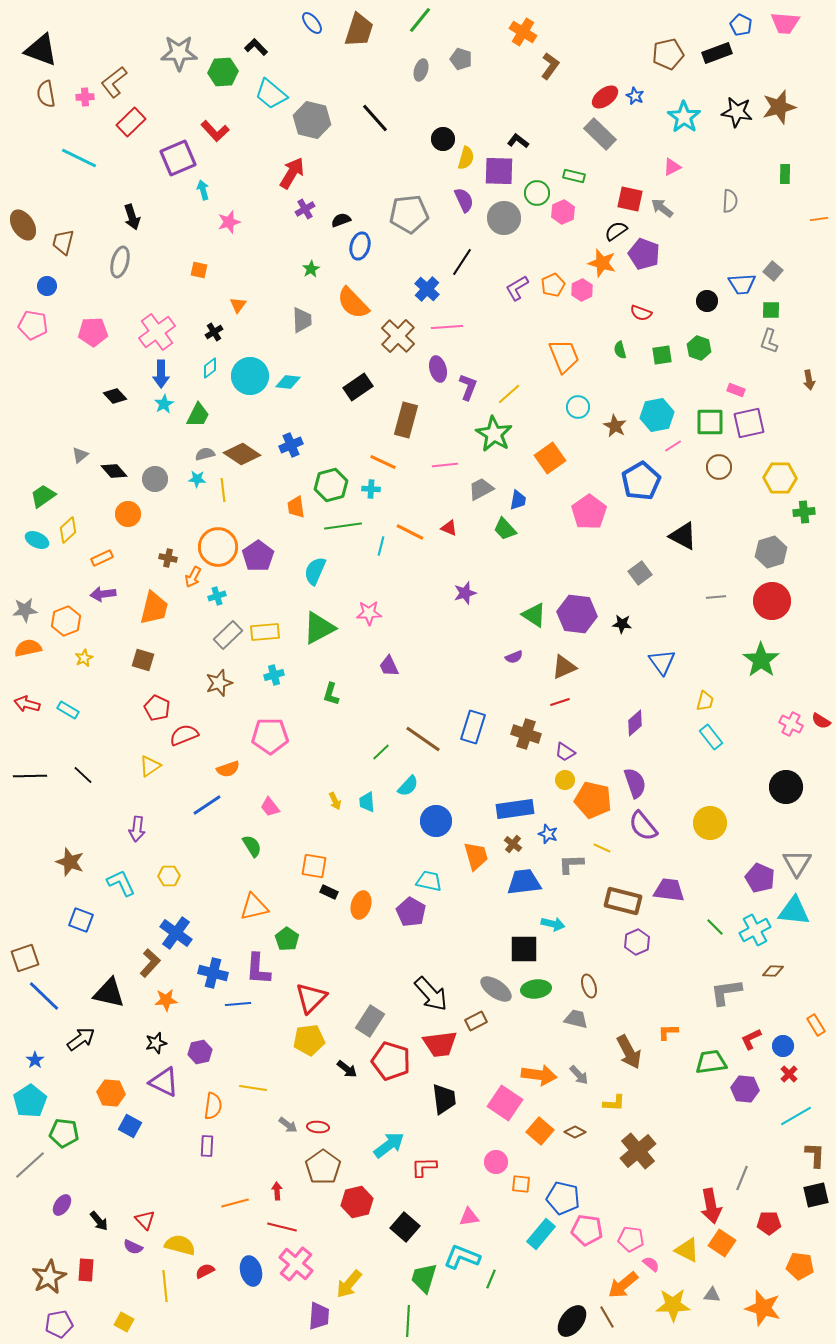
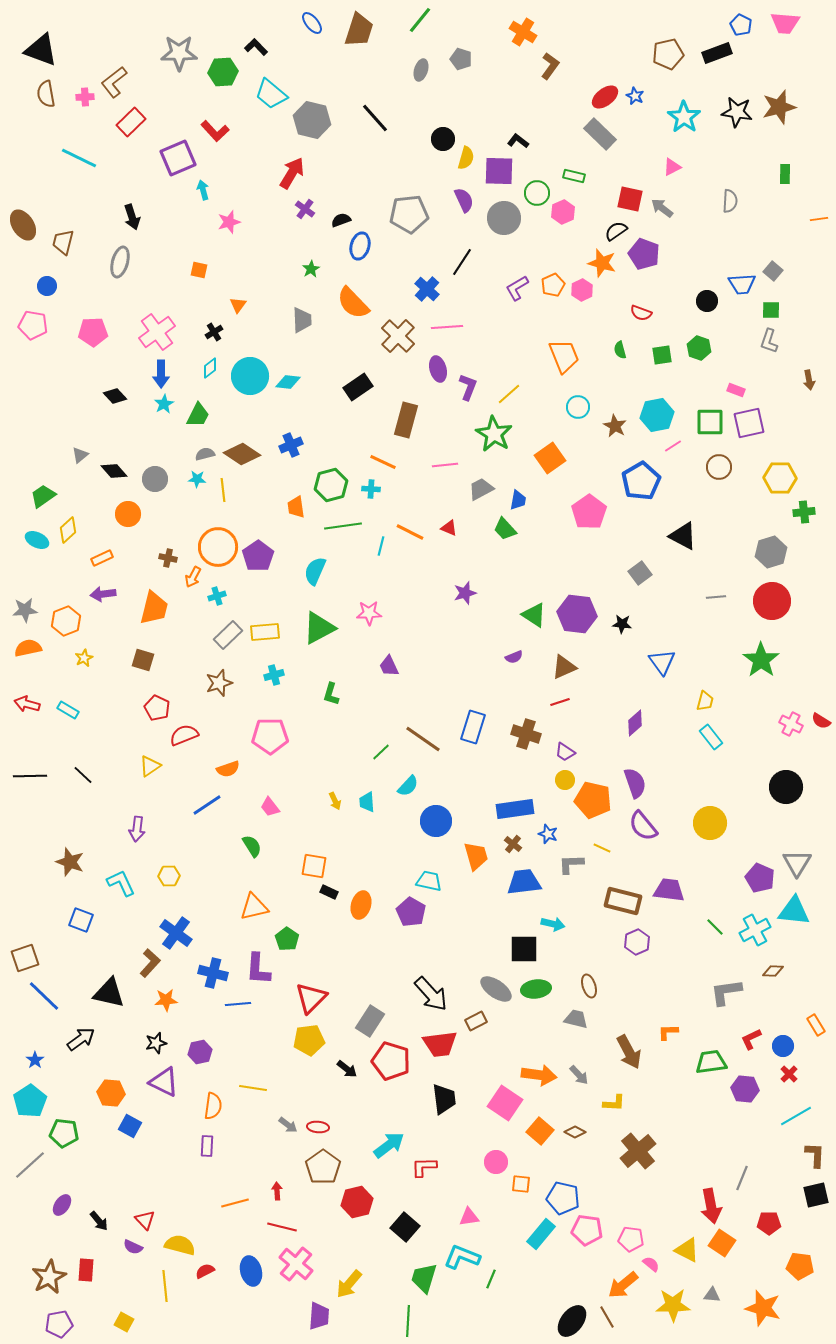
purple cross at (305, 209): rotated 24 degrees counterclockwise
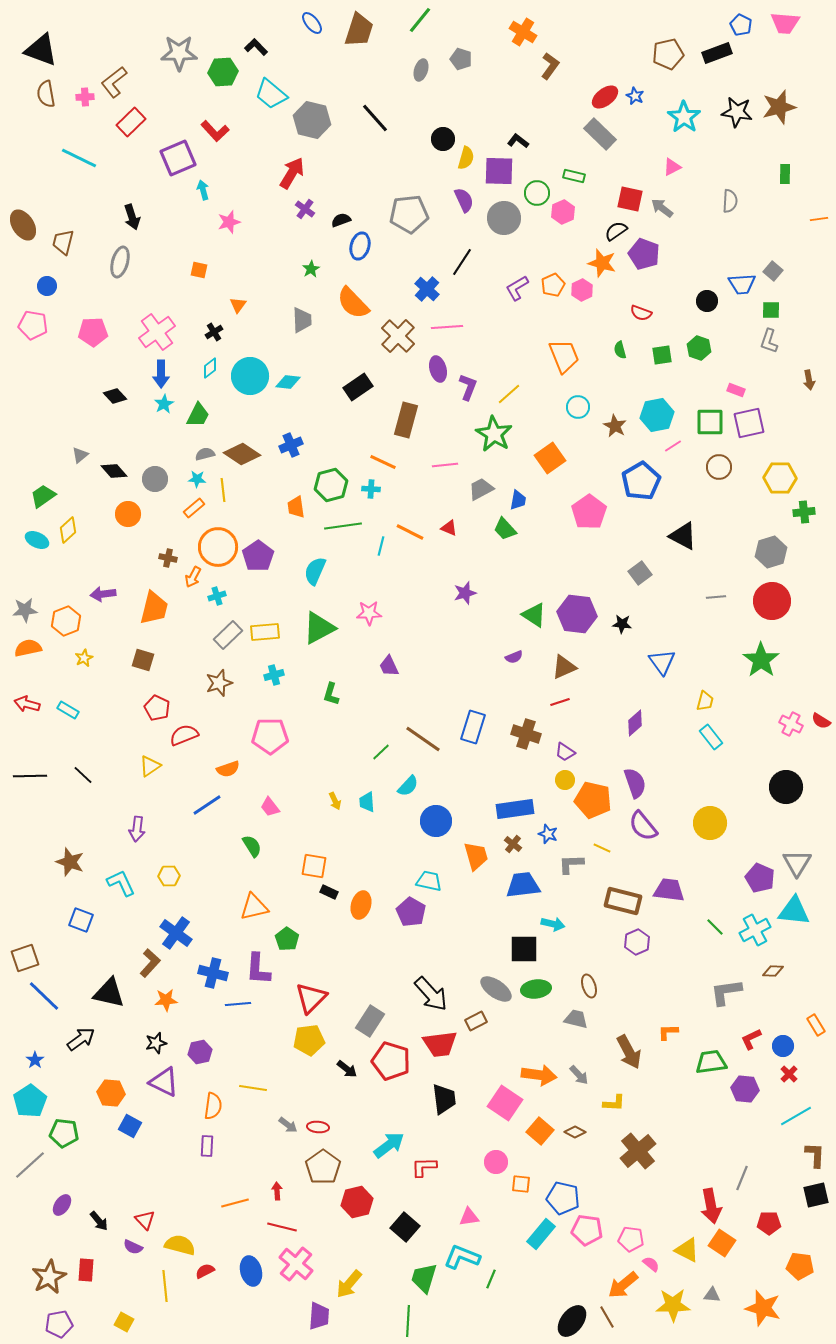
orange rectangle at (102, 558): moved 92 px right, 50 px up; rotated 15 degrees counterclockwise
blue trapezoid at (524, 882): moved 1 px left, 3 px down
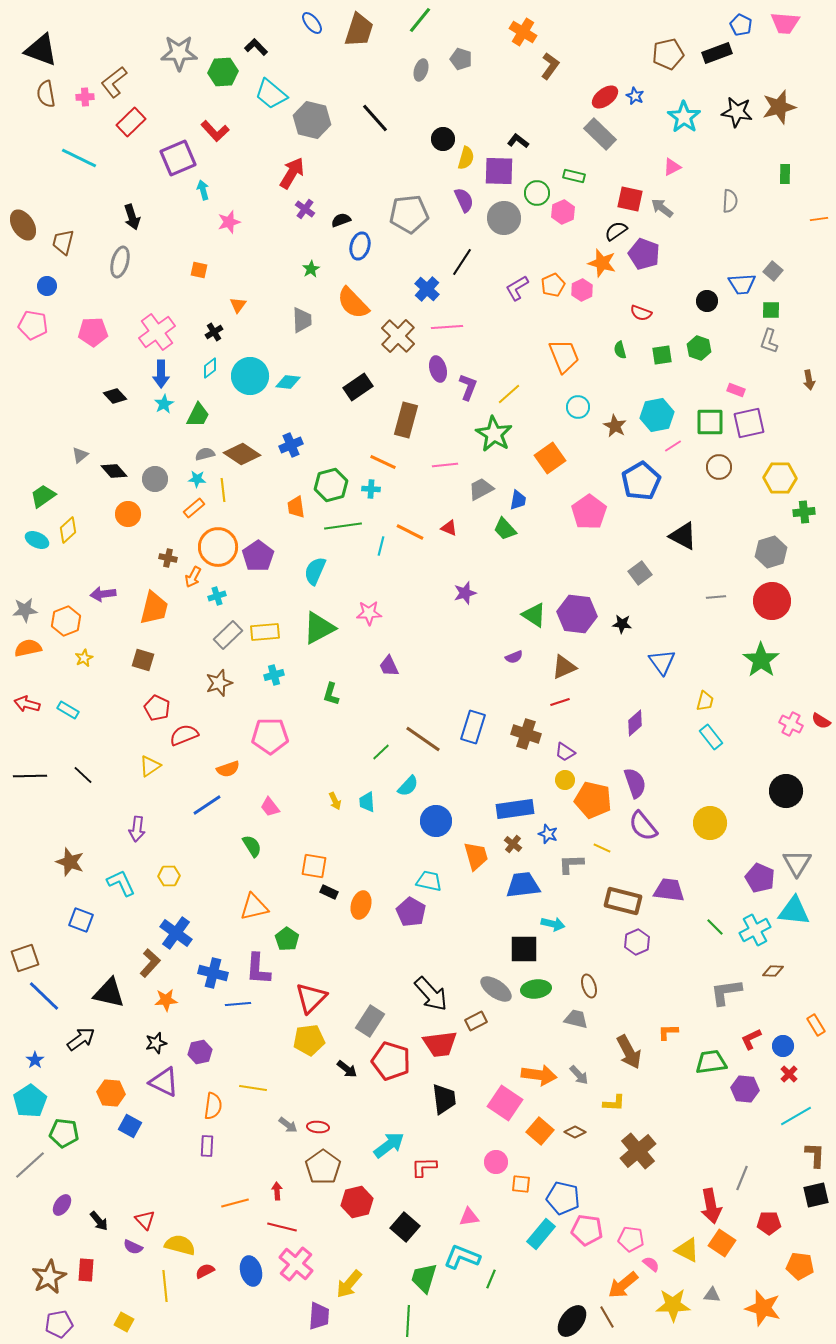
black circle at (786, 787): moved 4 px down
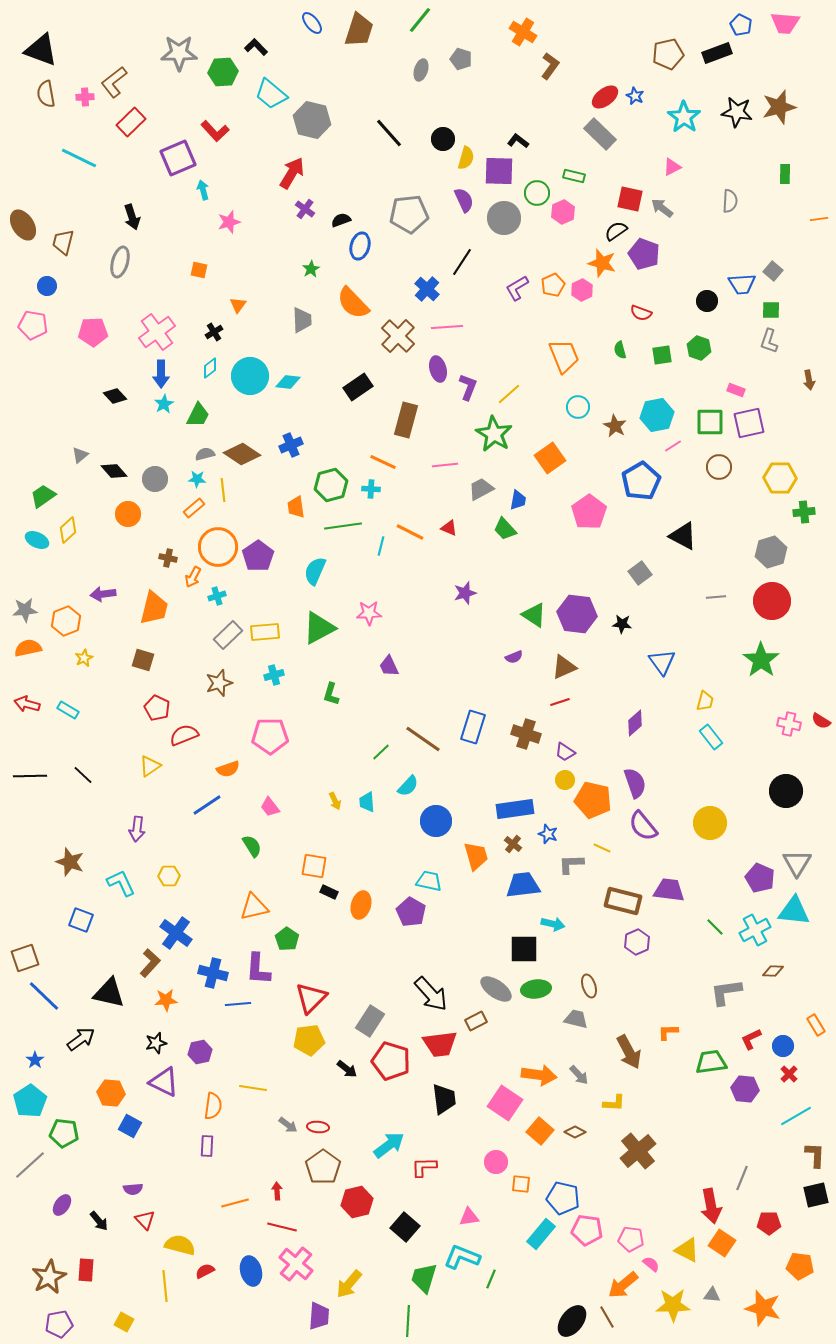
black line at (375, 118): moved 14 px right, 15 px down
pink cross at (791, 724): moved 2 px left; rotated 15 degrees counterclockwise
purple semicircle at (133, 1247): moved 58 px up; rotated 30 degrees counterclockwise
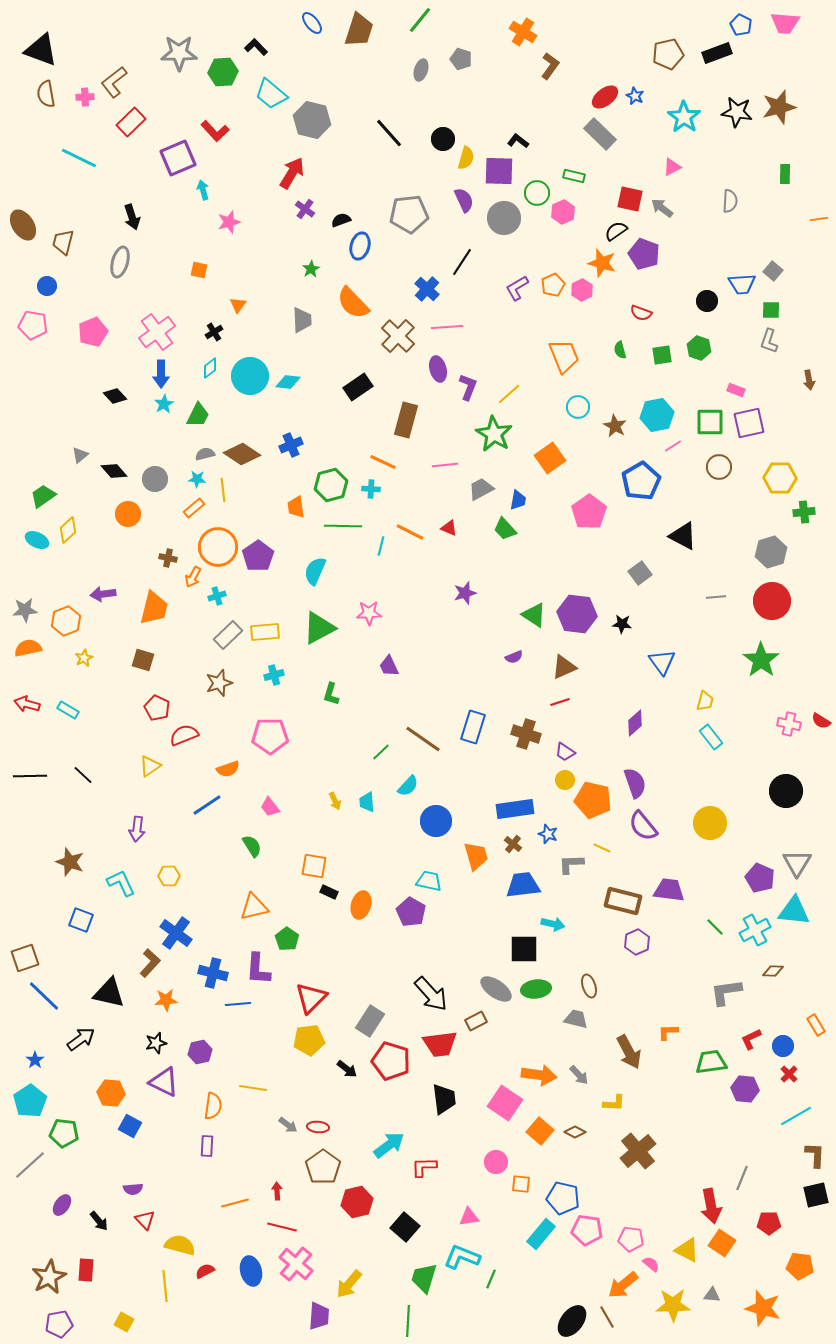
pink pentagon at (93, 332): rotated 20 degrees counterclockwise
green line at (343, 526): rotated 9 degrees clockwise
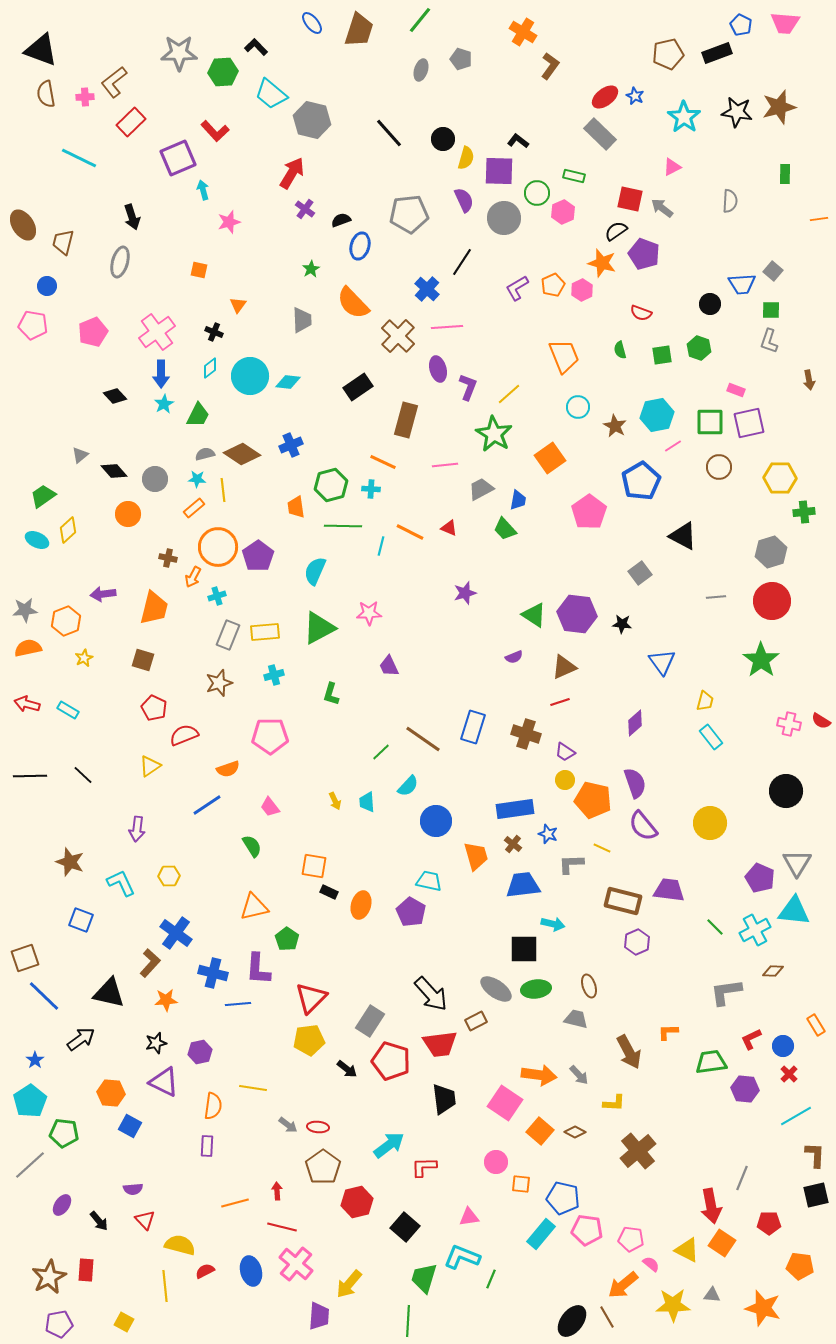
black circle at (707, 301): moved 3 px right, 3 px down
black cross at (214, 332): rotated 36 degrees counterclockwise
gray rectangle at (228, 635): rotated 24 degrees counterclockwise
red pentagon at (157, 708): moved 3 px left
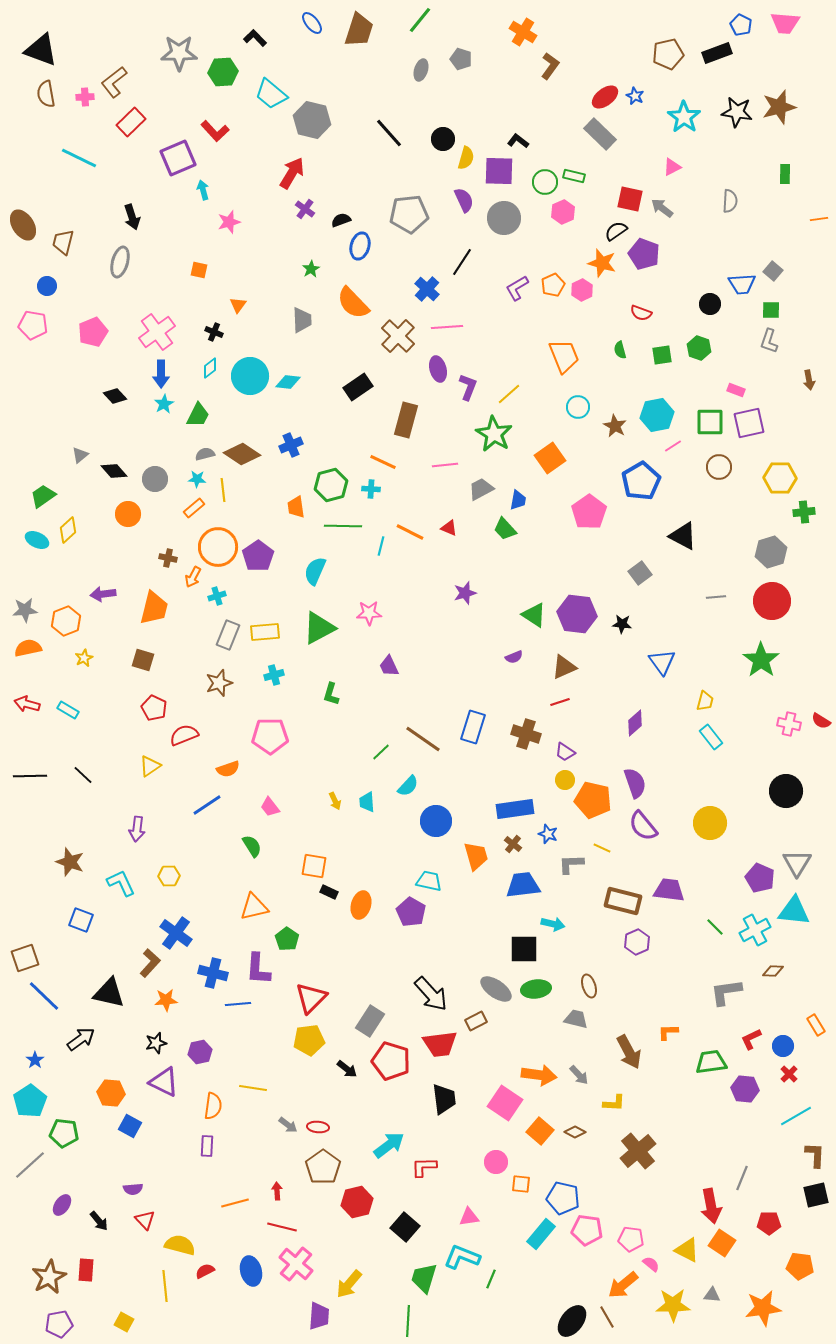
black L-shape at (256, 47): moved 1 px left, 9 px up
green circle at (537, 193): moved 8 px right, 11 px up
orange star at (763, 1308): rotated 24 degrees counterclockwise
